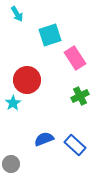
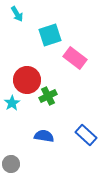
pink rectangle: rotated 20 degrees counterclockwise
green cross: moved 32 px left
cyan star: moved 1 px left
blue semicircle: moved 3 px up; rotated 30 degrees clockwise
blue rectangle: moved 11 px right, 10 px up
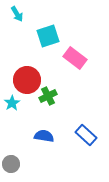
cyan square: moved 2 px left, 1 px down
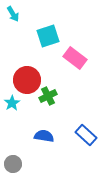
cyan arrow: moved 4 px left
gray circle: moved 2 px right
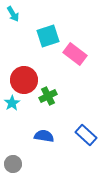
pink rectangle: moved 4 px up
red circle: moved 3 px left
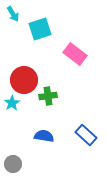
cyan square: moved 8 px left, 7 px up
green cross: rotated 18 degrees clockwise
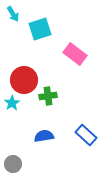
blue semicircle: rotated 18 degrees counterclockwise
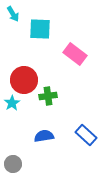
cyan square: rotated 20 degrees clockwise
